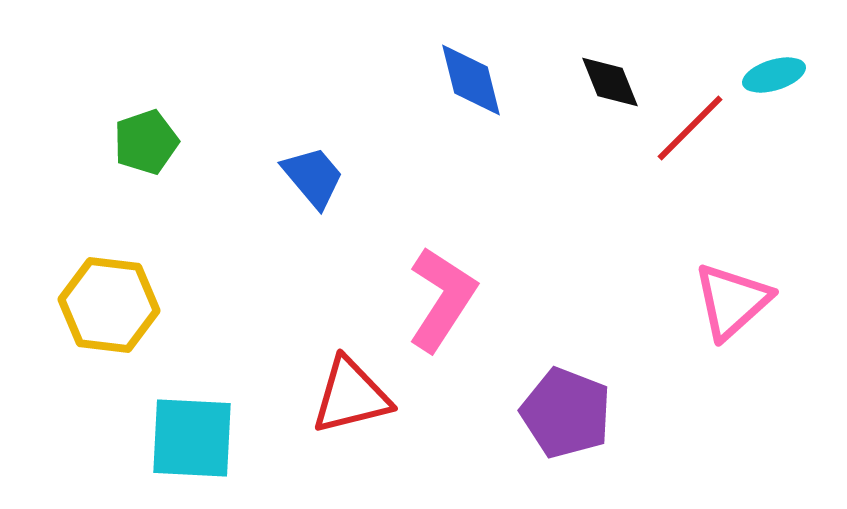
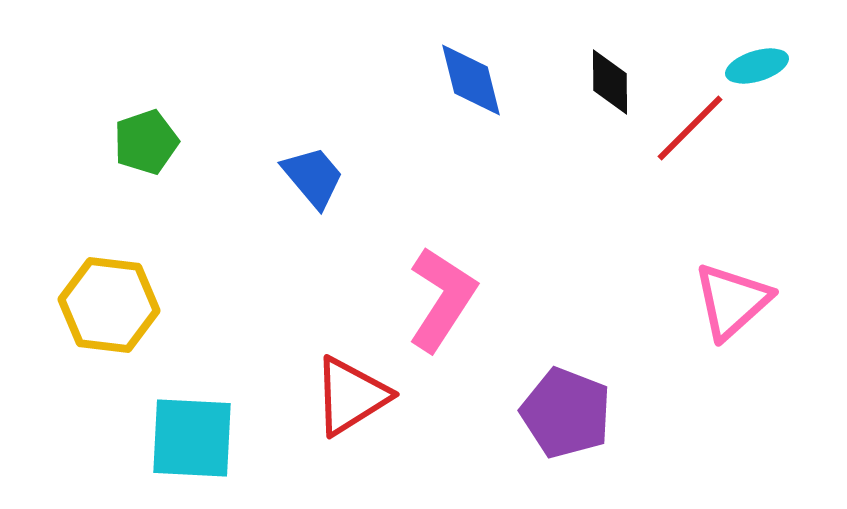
cyan ellipse: moved 17 px left, 9 px up
black diamond: rotated 22 degrees clockwise
red triangle: rotated 18 degrees counterclockwise
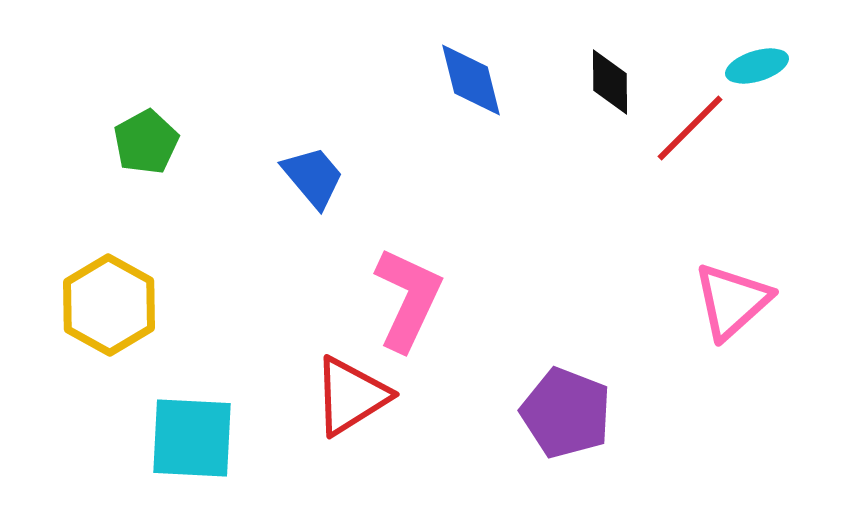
green pentagon: rotated 10 degrees counterclockwise
pink L-shape: moved 34 px left; rotated 8 degrees counterclockwise
yellow hexagon: rotated 22 degrees clockwise
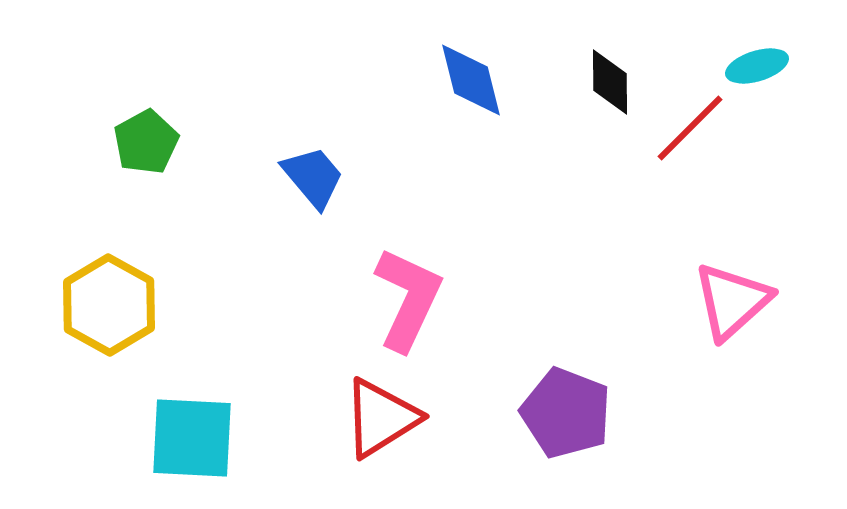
red triangle: moved 30 px right, 22 px down
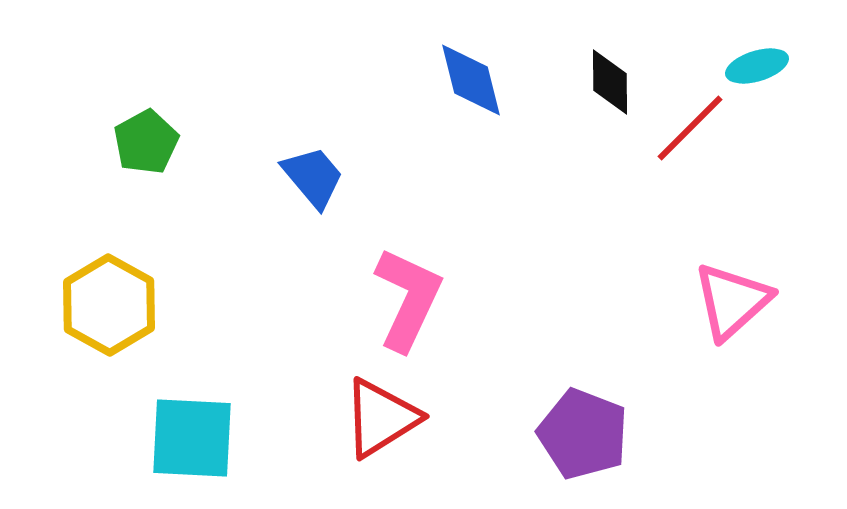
purple pentagon: moved 17 px right, 21 px down
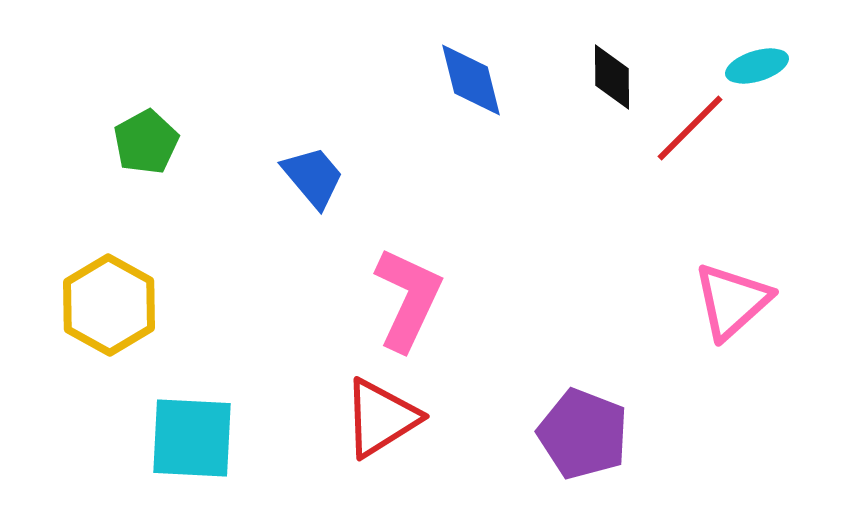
black diamond: moved 2 px right, 5 px up
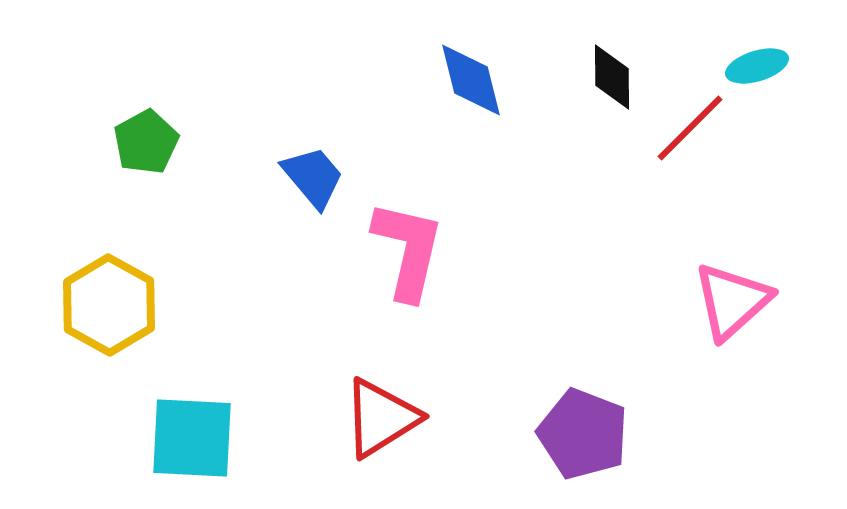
pink L-shape: moved 49 px up; rotated 12 degrees counterclockwise
